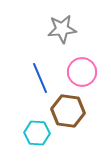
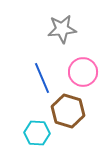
pink circle: moved 1 px right
blue line: moved 2 px right
brown hexagon: rotated 8 degrees clockwise
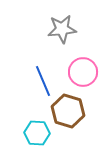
blue line: moved 1 px right, 3 px down
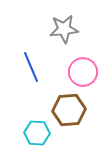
gray star: moved 2 px right
blue line: moved 12 px left, 14 px up
brown hexagon: moved 1 px right, 1 px up; rotated 20 degrees counterclockwise
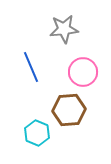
cyan hexagon: rotated 20 degrees clockwise
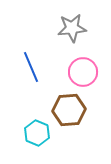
gray star: moved 8 px right, 1 px up
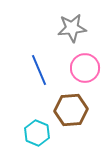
blue line: moved 8 px right, 3 px down
pink circle: moved 2 px right, 4 px up
brown hexagon: moved 2 px right
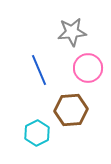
gray star: moved 4 px down
pink circle: moved 3 px right
cyan hexagon: rotated 10 degrees clockwise
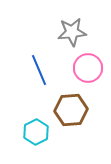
cyan hexagon: moved 1 px left, 1 px up
